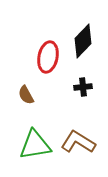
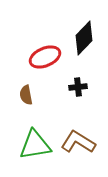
black diamond: moved 1 px right, 3 px up
red ellipse: moved 3 px left; rotated 56 degrees clockwise
black cross: moved 5 px left
brown semicircle: rotated 18 degrees clockwise
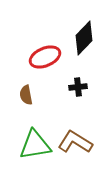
brown L-shape: moved 3 px left
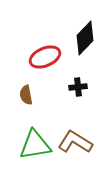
black diamond: moved 1 px right
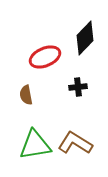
brown L-shape: moved 1 px down
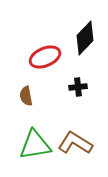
brown semicircle: moved 1 px down
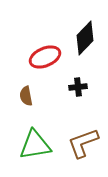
brown L-shape: moved 8 px right; rotated 52 degrees counterclockwise
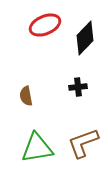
red ellipse: moved 32 px up
green triangle: moved 2 px right, 3 px down
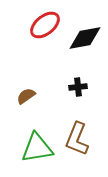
red ellipse: rotated 16 degrees counterclockwise
black diamond: rotated 36 degrees clockwise
brown semicircle: rotated 66 degrees clockwise
brown L-shape: moved 6 px left, 4 px up; rotated 48 degrees counterclockwise
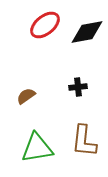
black diamond: moved 2 px right, 6 px up
brown L-shape: moved 7 px right, 2 px down; rotated 16 degrees counterclockwise
